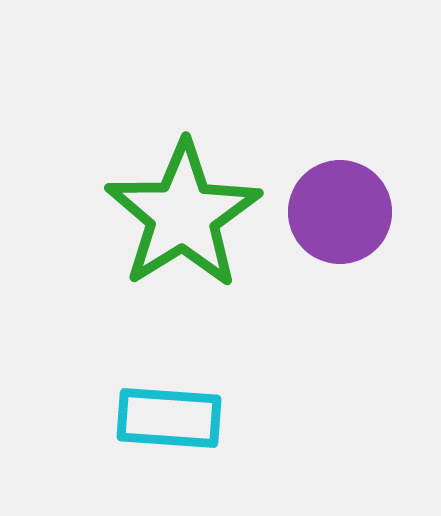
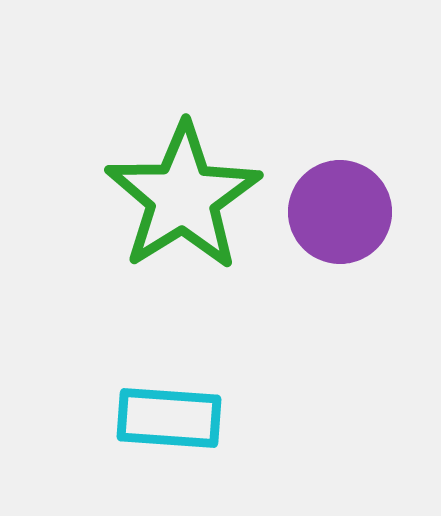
green star: moved 18 px up
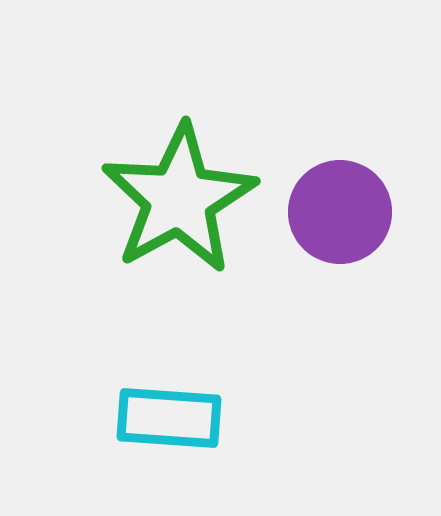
green star: moved 4 px left, 2 px down; rotated 3 degrees clockwise
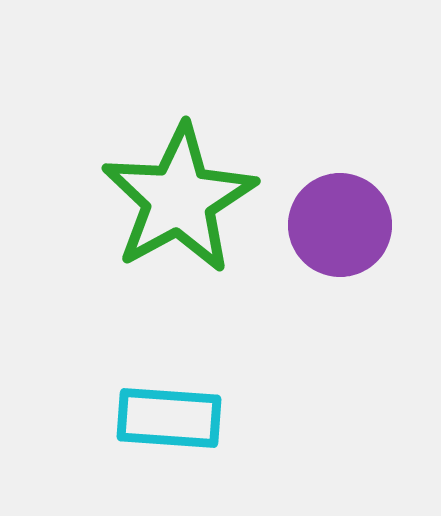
purple circle: moved 13 px down
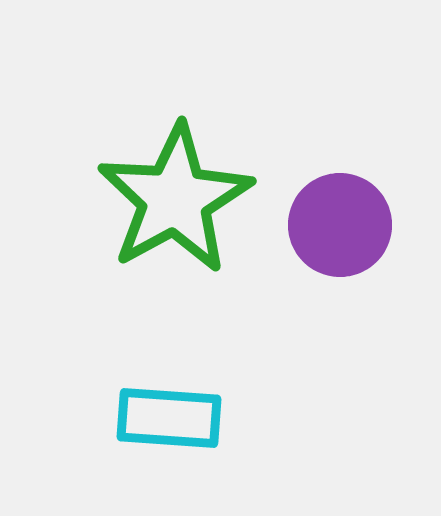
green star: moved 4 px left
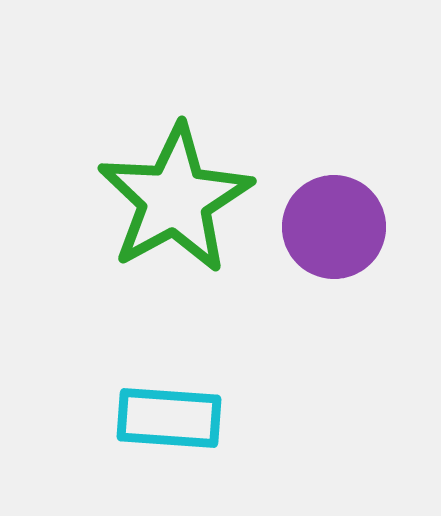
purple circle: moved 6 px left, 2 px down
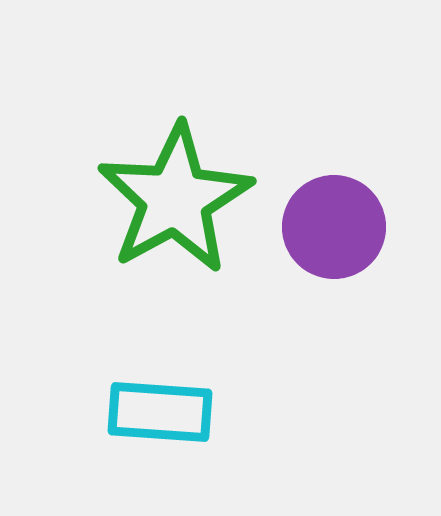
cyan rectangle: moved 9 px left, 6 px up
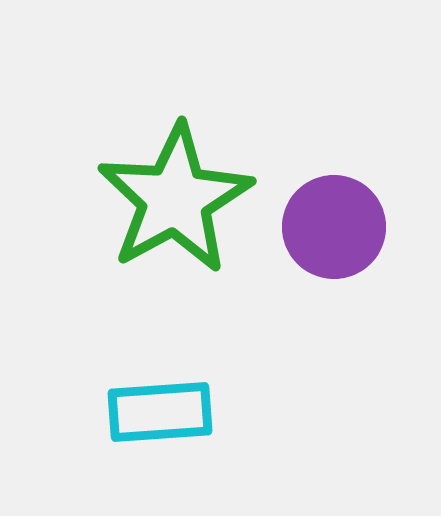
cyan rectangle: rotated 8 degrees counterclockwise
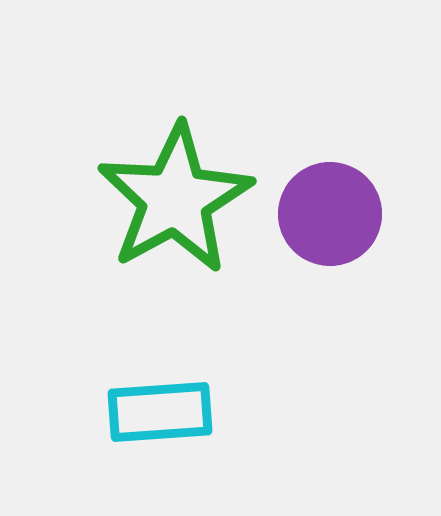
purple circle: moved 4 px left, 13 px up
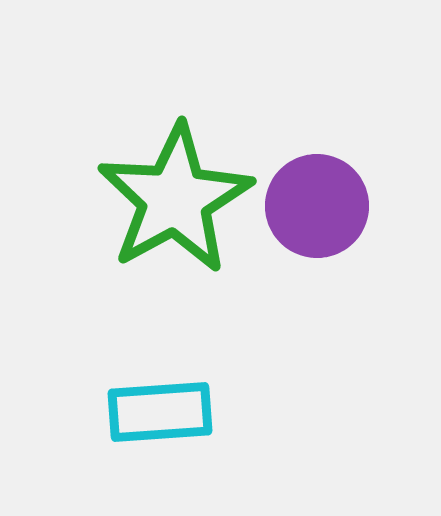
purple circle: moved 13 px left, 8 px up
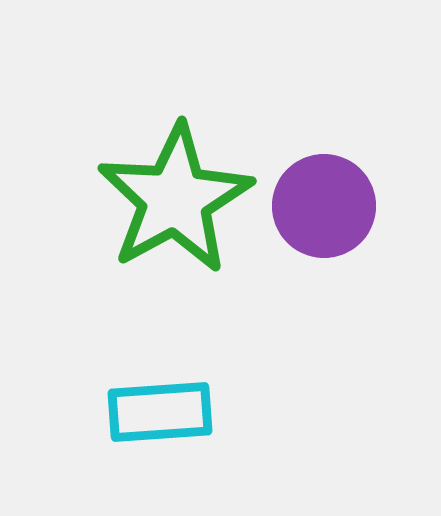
purple circle: moved 7 px right
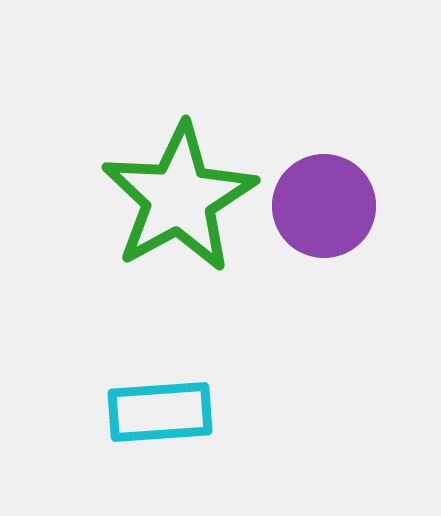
green star: moved 4 px right, 1 px up
